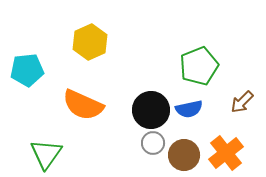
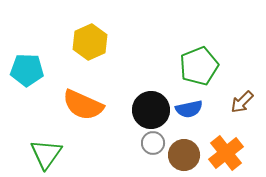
cyan pentagon: rotated 8 degrees clockwise
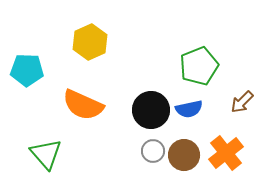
gray circle: moved 8 px down
green triangle: rotated 16 degrees counterclockwise
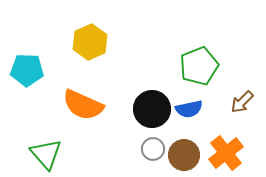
black circle: moved 1 px right, 1 px up
gray circle: moved 2 px up
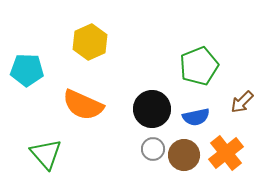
blue semicircle: moved 7 px right, 8 px down
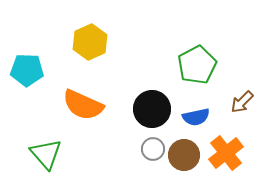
green pentagon: moved 2 px left, 1 px up; rotated 6 degrees counterclockwise
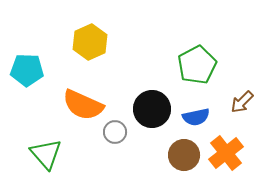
gray circle: moved 38 px left, 17 px up
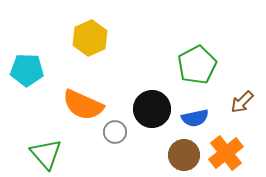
yellow hexagon: moved 4 px up
blue semicircle: moved 1 px left, 1 px down
